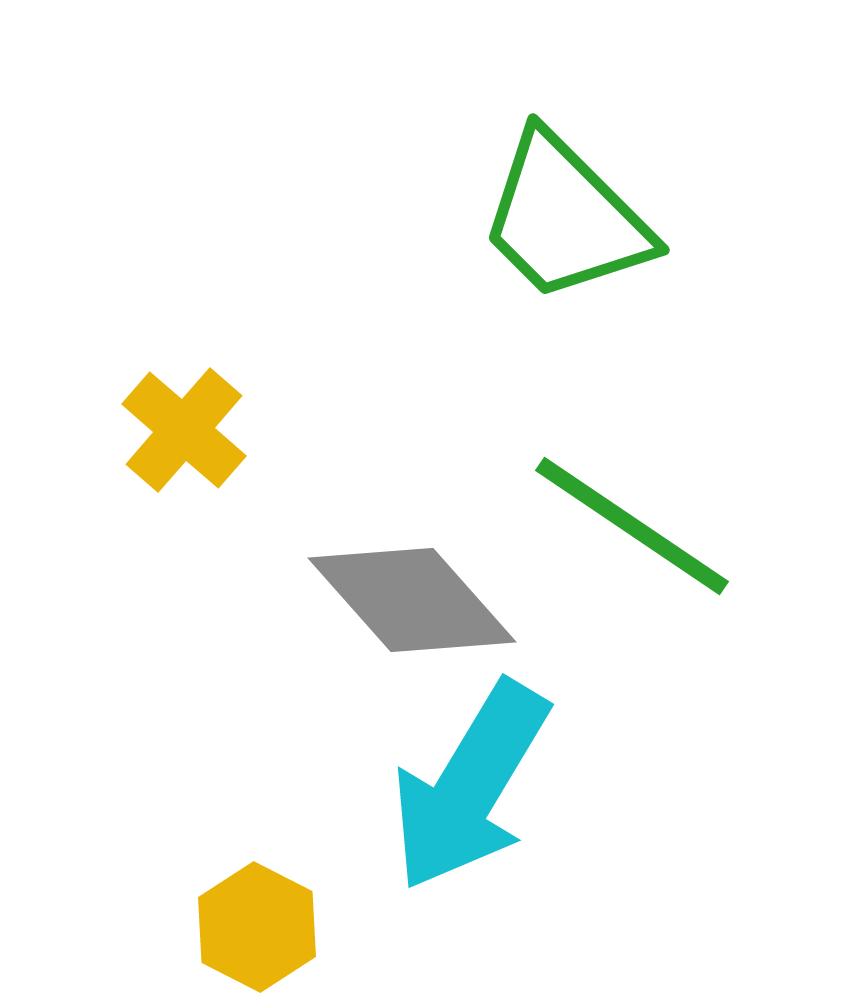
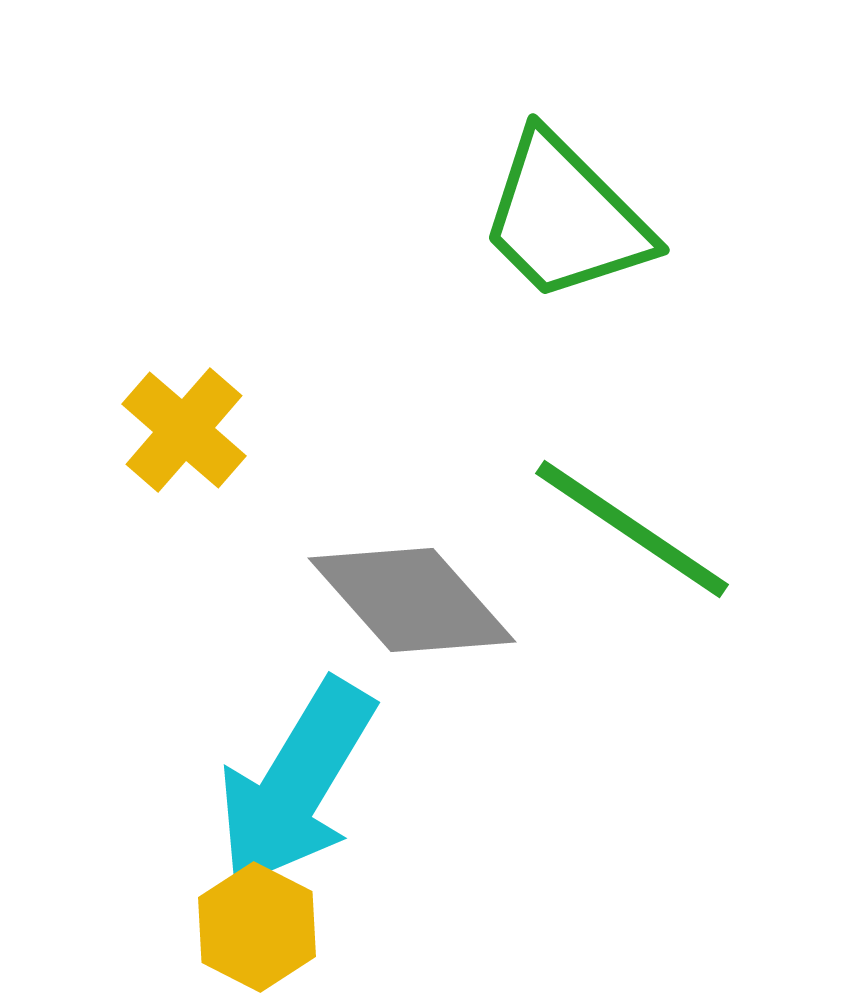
green line: moved 3 px down
cyan arrow: moved 174 px left, 2 px up
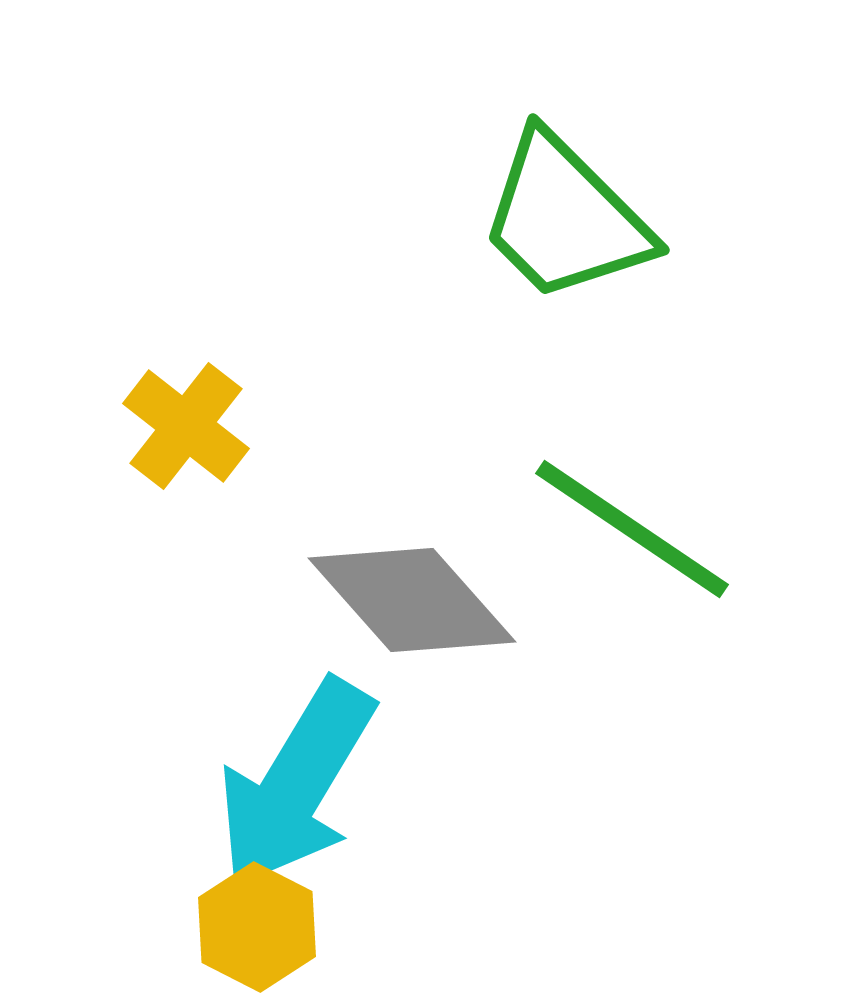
yellow cross: moved 2 px right, 4 px up; rotated 3 degrees counterclockwise
